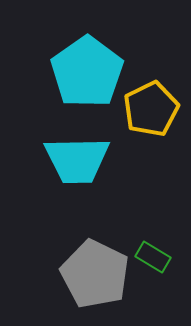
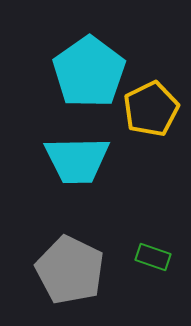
cyan pentagon: moved 2 px right
green rectangle: rotated 12 degrees counterclockwise
gray pentagon: moved 25 px left, 4 px up
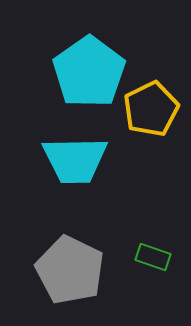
cyan trapezoid: moved 2 px left
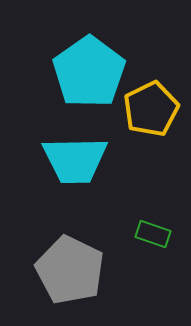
green rectangle: moved 23 px up
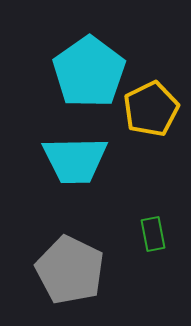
green rectangle: rotated 60 degrees clockwise
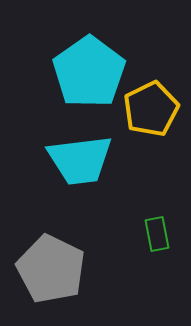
cyan trapezoid: moved 5 px right; rotated 6 degrees counterclockwise
green rectangle: moved 4 px right
gray pentagon: moved 19 px left, 1 px up
